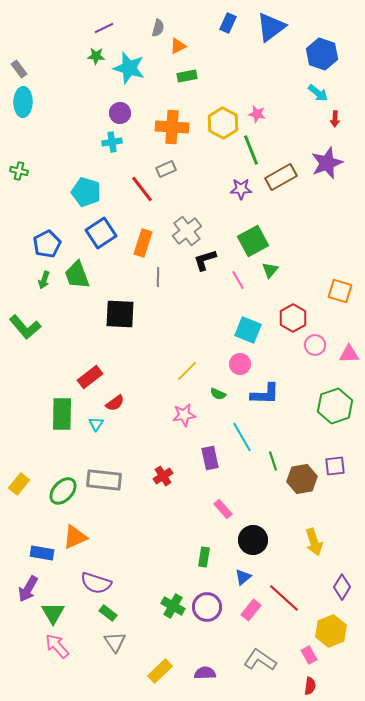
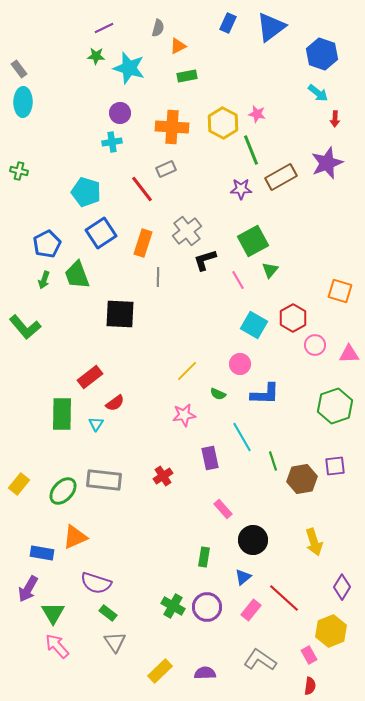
cyan square at (248, 330): moved 6 px right, 5 px up; rotated 8 degrees clockwise
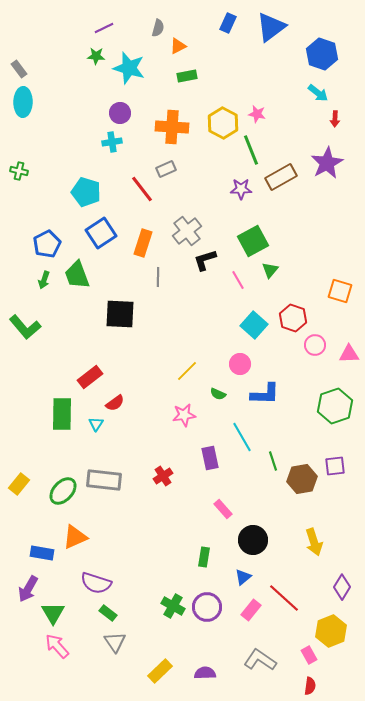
purple star at (327, 163): rotated 8 degrees counterclockwise
red hexagon at (293, 318): rotated 12 degrees counterclockwise
cyan square at (254, 325): rotated 12 degrees clockwise
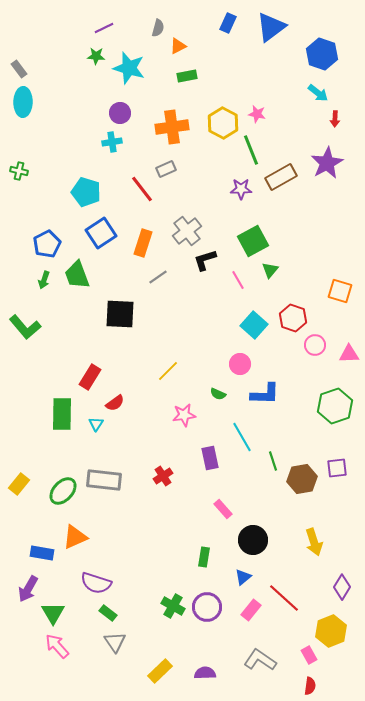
orange cross at (172, 127): rotated 12 degrees counterclockwise
gray line at (158, 277): rotated 54 degrees clockwise
yellow line at (187, 371): moved 19 px left
red rectangle at (90, 377): rotated 20 degrees counterclockwise
purple square at (335, 466): moved 2 px right, 2 px down
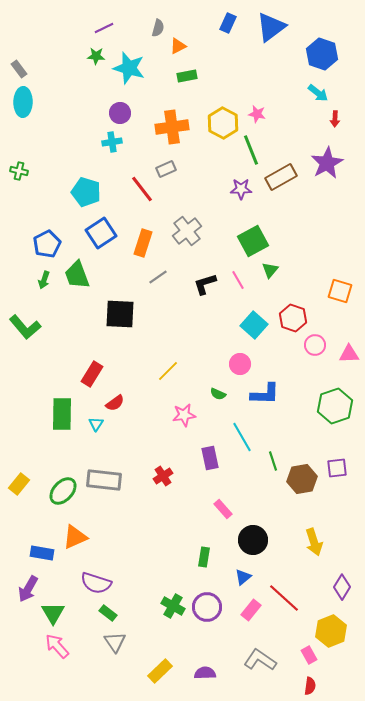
black L-shape at (205, 260): moved 24 px down
red rectangle at (90, 377): moved 2 px right, 3 px up
